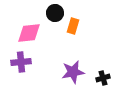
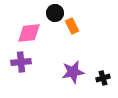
orange rectangle: moved 1 px left; rotated 42 degrees counterclockwise
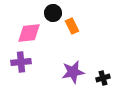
black circle: moved 2 px left
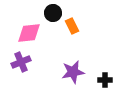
purple cross: rotated 18 degrees counterclockwise
black cross: moved 2 px right, 2 px down; rotated 16 degrees clockwise
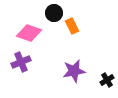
black circle: moved 1 px right
pink diamond: rotated 25 degrees clockwise
purple star: moved 1 px right, 1 px up
black cross: moved 2 px right; rotated 32 degrees counterclockwise
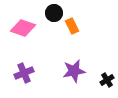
pink diamond: moved 6 px left, 5 px up
purple cross: moved 3 px right, 11 px down
